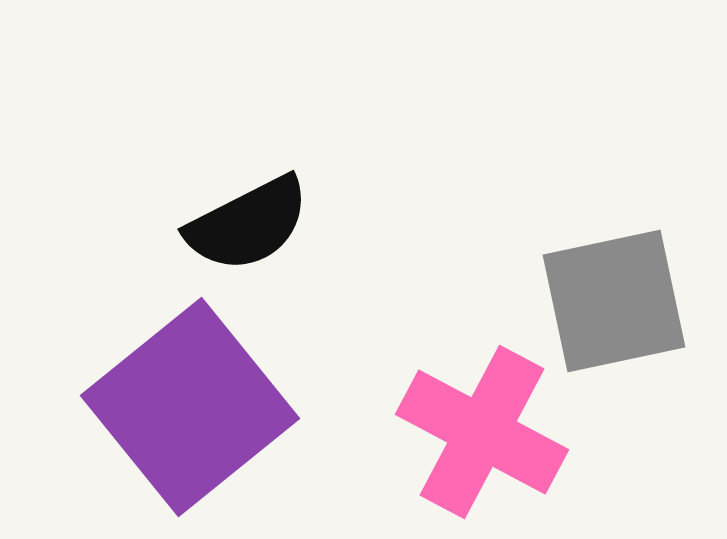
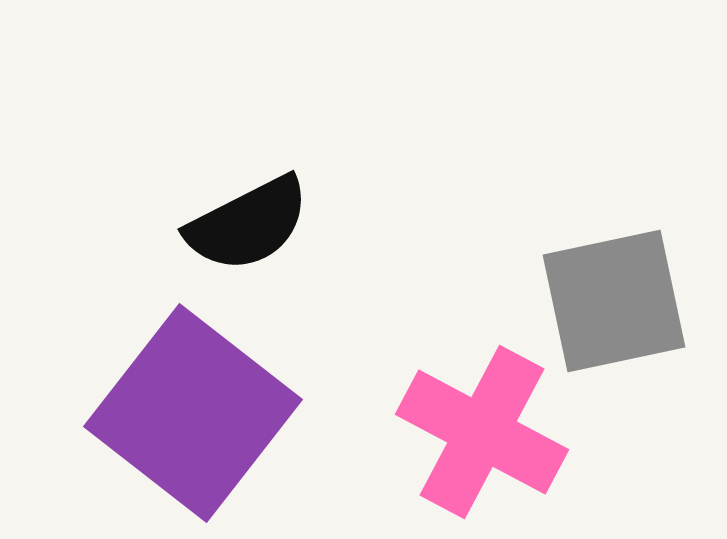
purple square: moved 3 px right, 6 px down; rotated 13 degrees counterclockwise
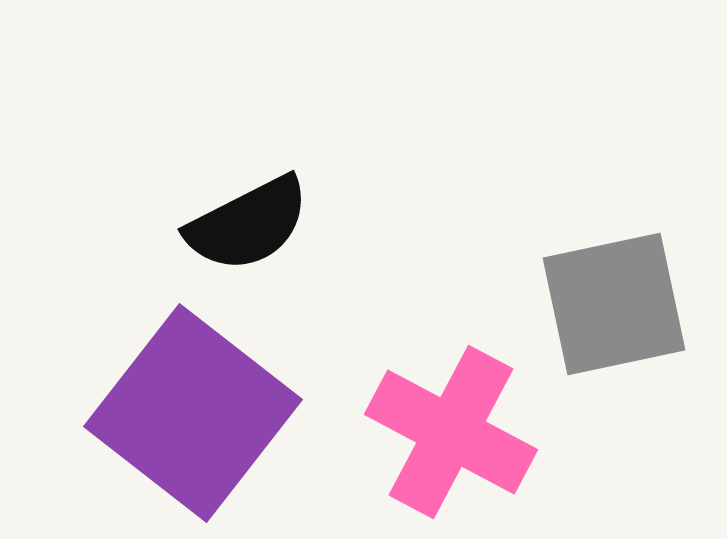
gray square: moved 3 px down
pink cross: moved 31 px left
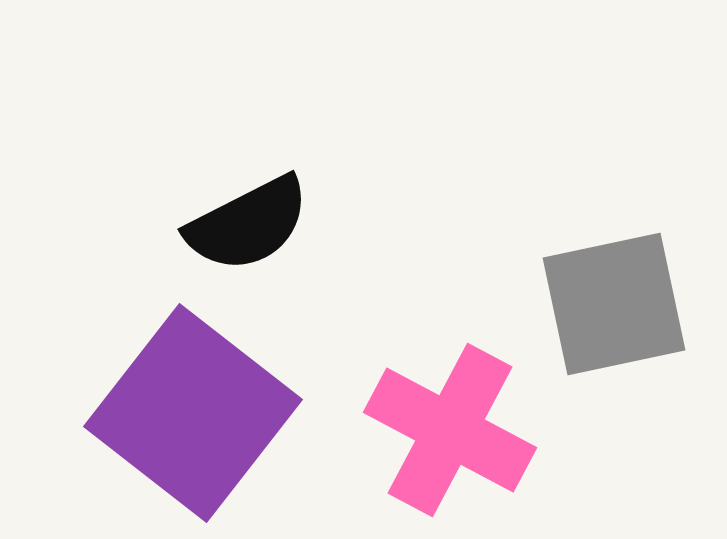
pink cross: moved 1 px left, 2 px up
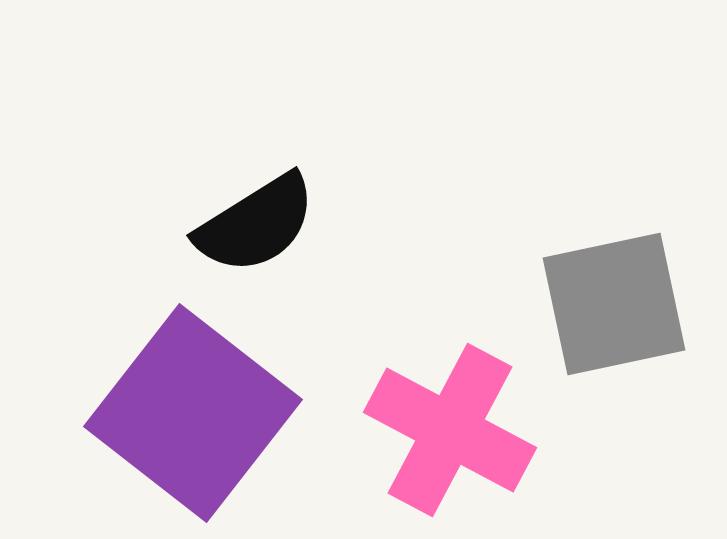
black semicircle: moved 8 px right; rotated 5 degrees counterclockwise
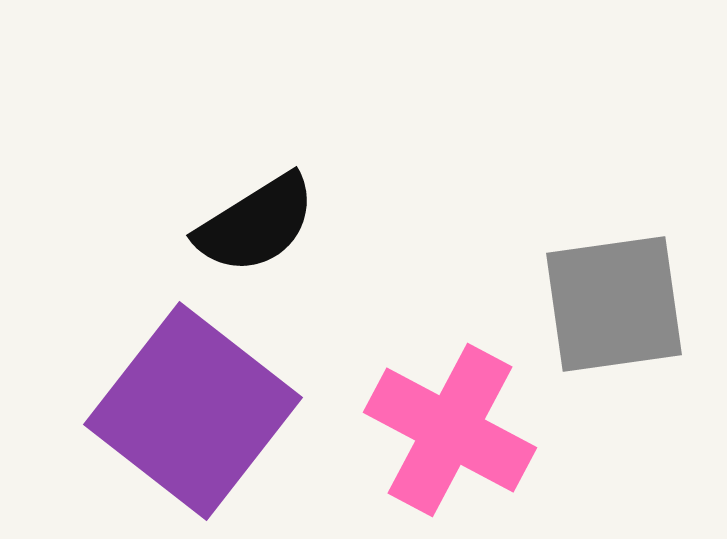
gray square: rotated 4 degrees clockwise
purple square: moved 2 px up
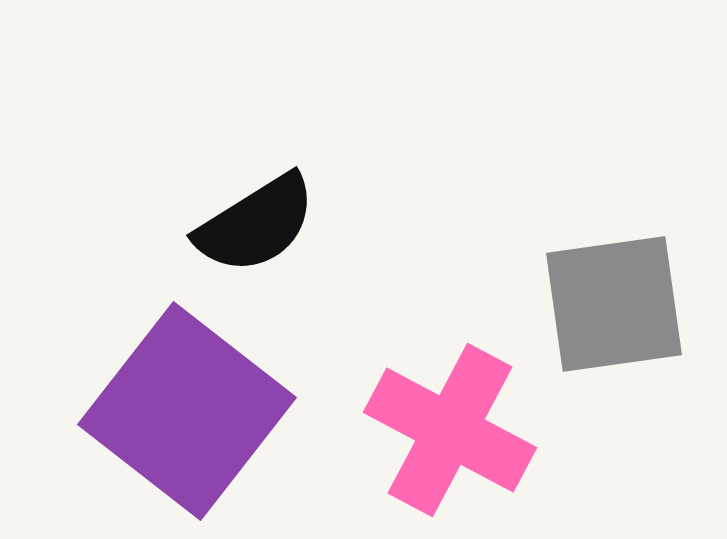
purple square: moved 6 px left
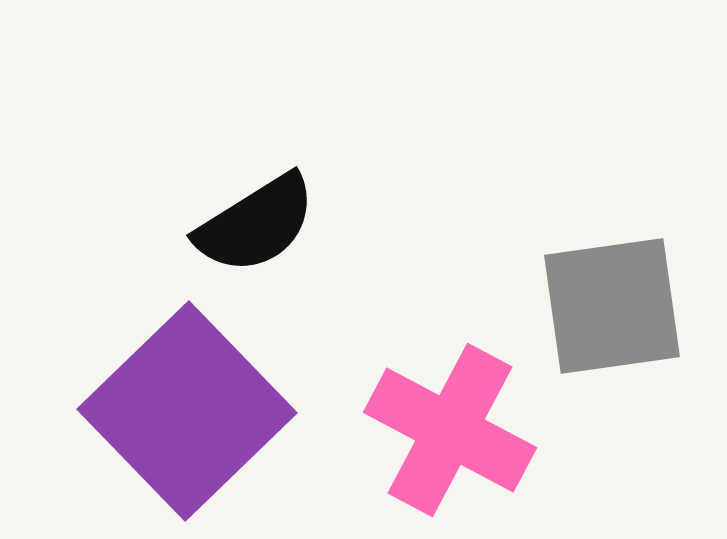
gray square: moved 2 px left, 2 px down
purple square: rotated 8 degrees clockwise
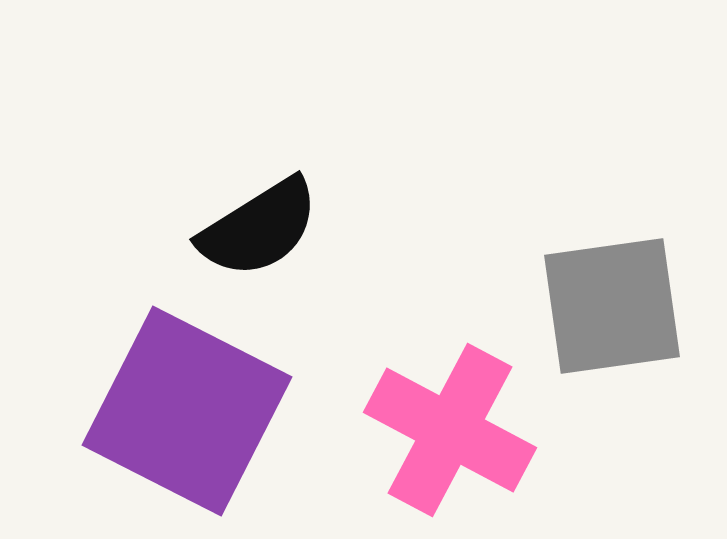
black semicircle: moved 3 px right, 4 px down
purple square: rotated 19 degrees counterclockwise
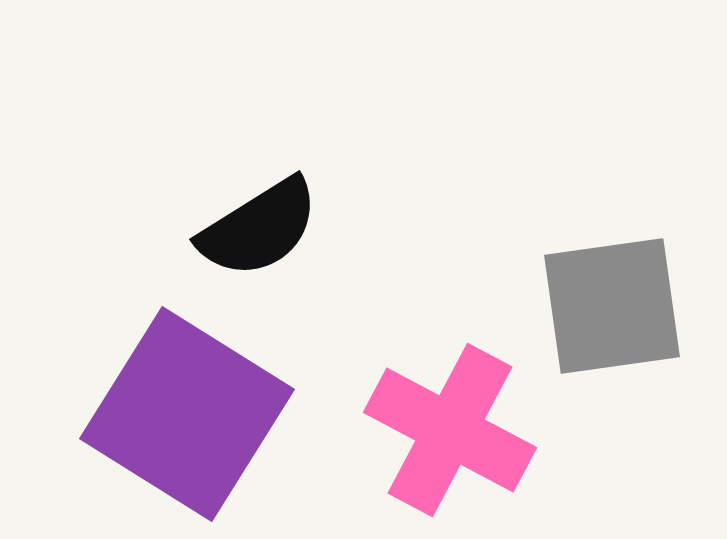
purple square: moved 3 px down; rotated 5 degrees clockwise
